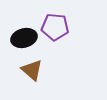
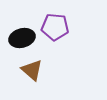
black ellipse: moved 2 px left
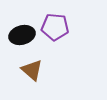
black ellipse: moved 3 px up
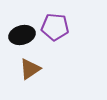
brown triangle: moved 2 px left, 1 px up; rotated 45 degrees clockwise
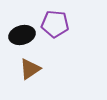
purple pentagon: moved 3 px up
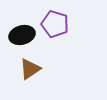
purple pentagon: rotated 12 degrees clockwise
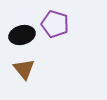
brown triangle: moved 6 px left; rotated 35 degrees counterclockwise
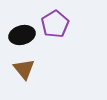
purple pentagon: rotated 24 degrees clockwise
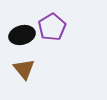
purple pentagon: moved 3 px left, 3 px down
